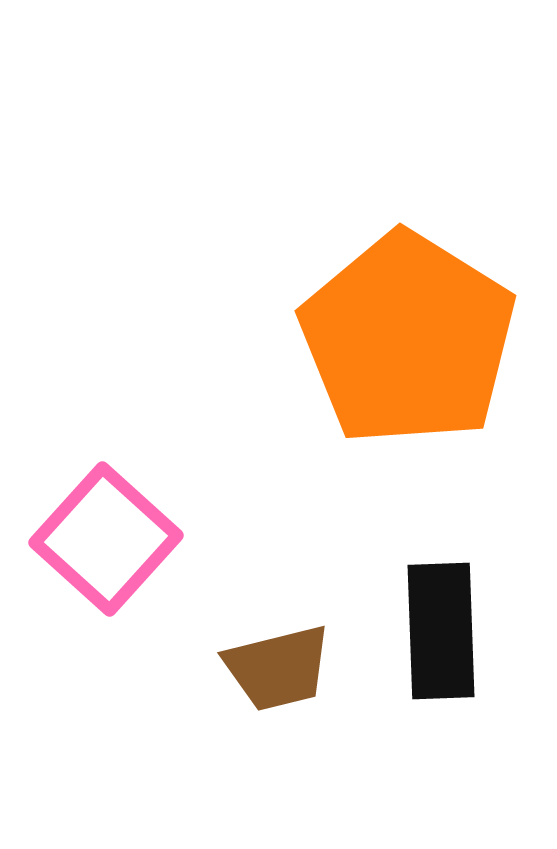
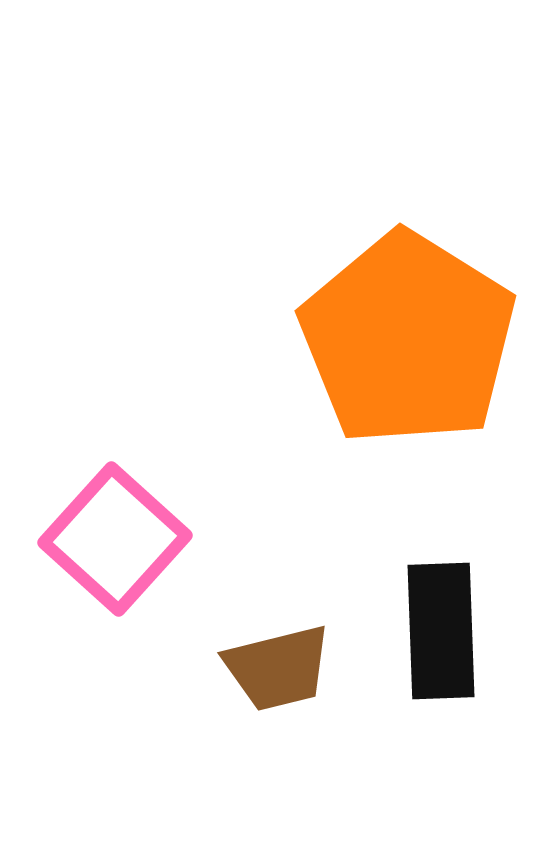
pink square: moved 9 px right
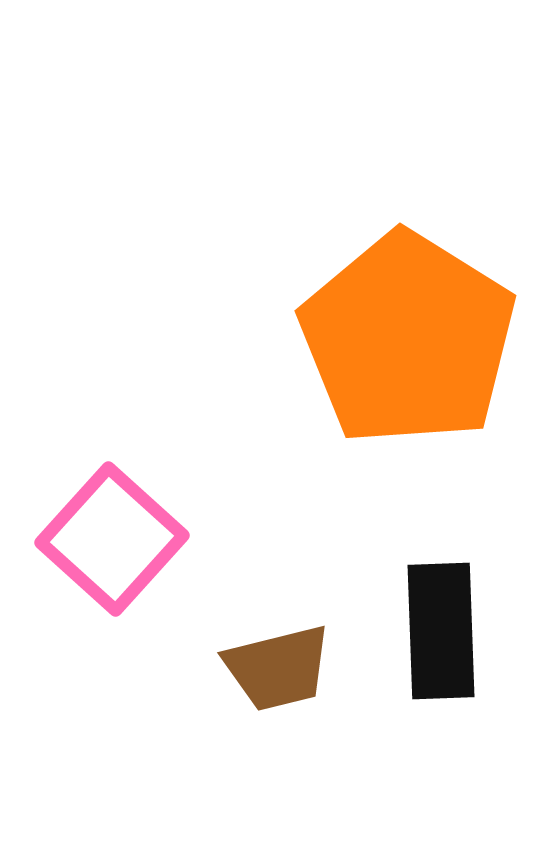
pink square: moved 3 px left
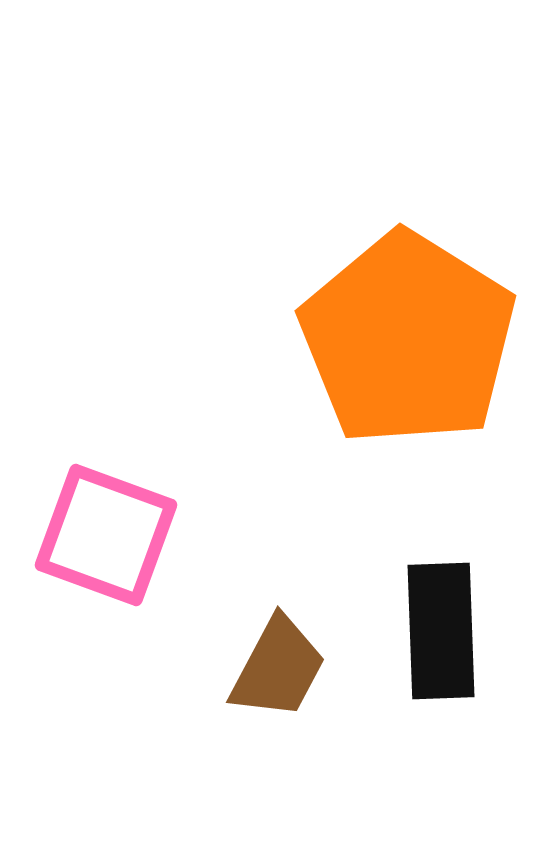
pink square: moved 6 px left, 4 px up; rotated 22 degrees counterclockwise
brown trapezoid: rotated 48 degrees counterclockwise
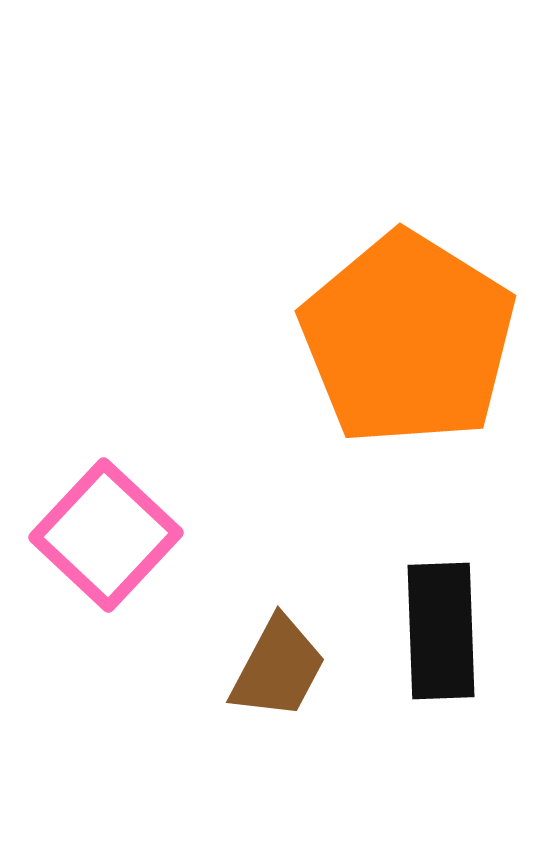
pink square: rotated 23 degrees clockwise
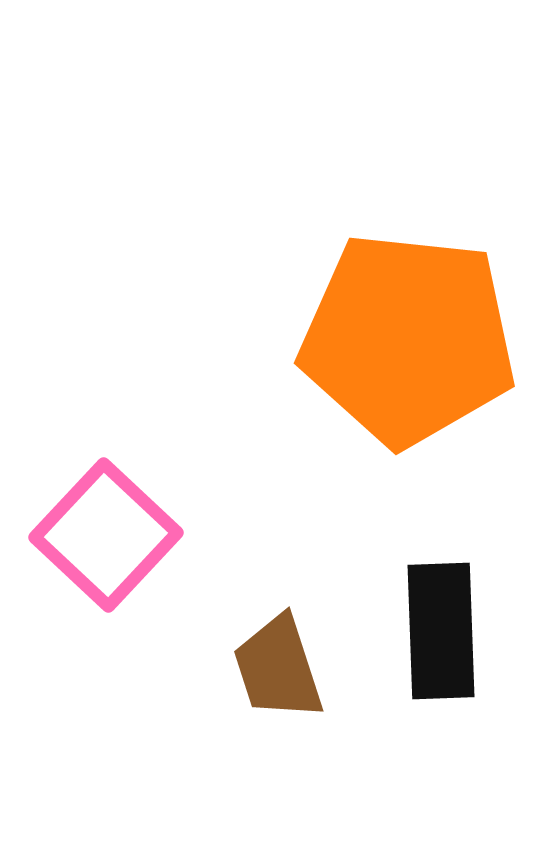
orange pentagon: rotated 26 degrees counterclockwise
brown trapezoid: rotated 134 degrees clockwise
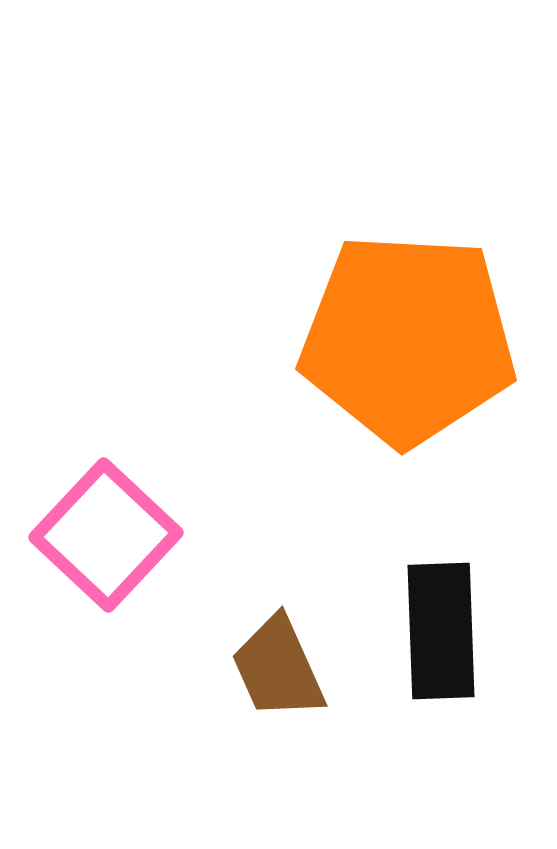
orange pentagon: rotated 3 degrees counterclockwise
brown trapezoid: rotated 6 degrees counterclockwise
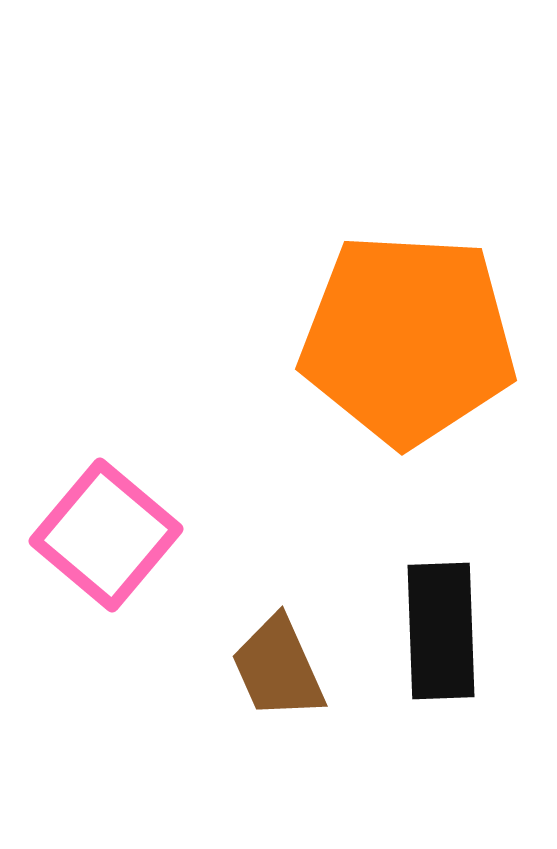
pink square: rotated 3 degrees counterclockwise
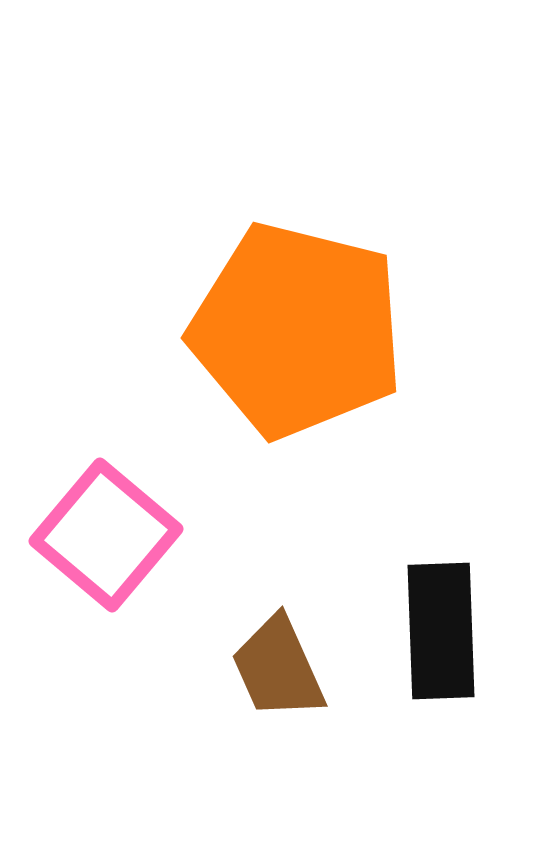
orange pentagon: moved 111 px left, 9 px up; rotated 11 degrees clockwise
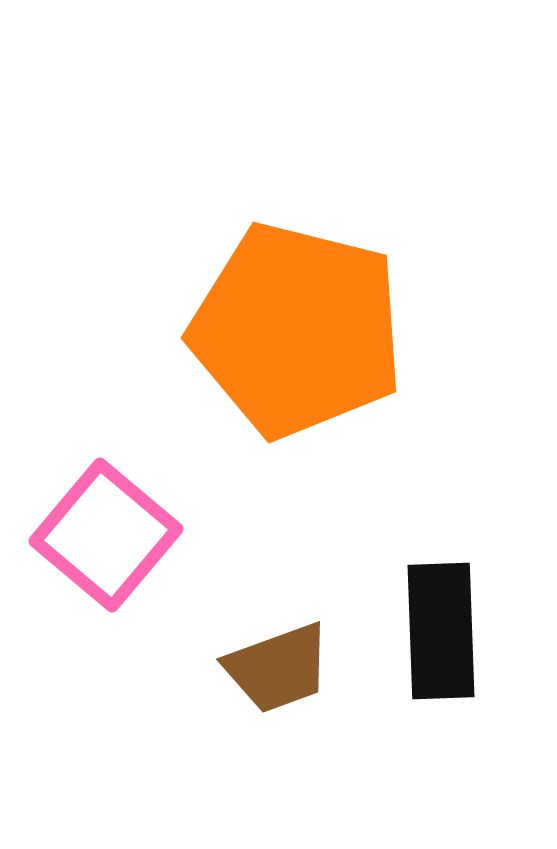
brown trapezoid: rotated 86 degrees counterclockwise
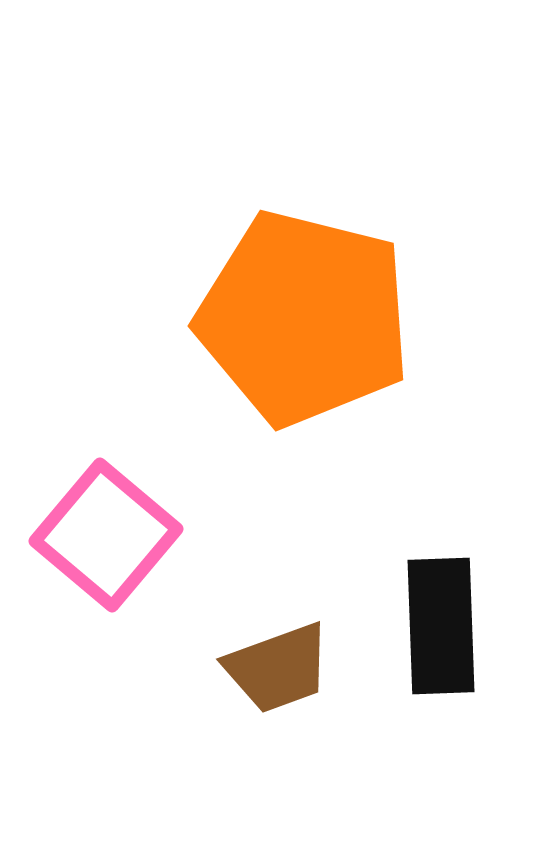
orange pentagon: moved 7 px right, 12 px up
black rectangle: moved 5 px up
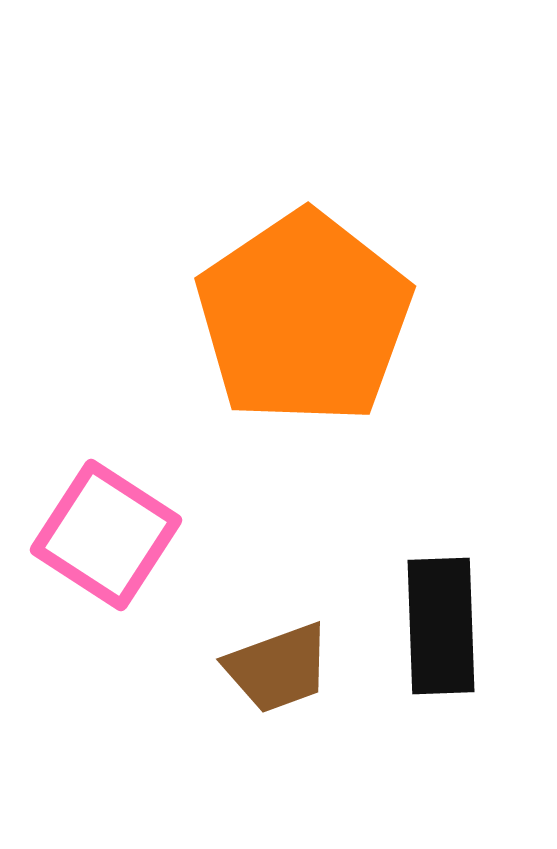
orange pentagon: rotated 24 degrees clockwise
pink square: rotated 7 degrees counterclockwise
